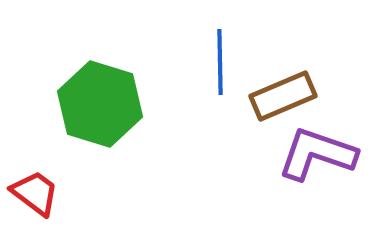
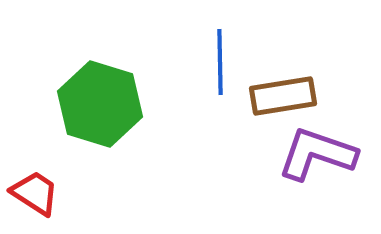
brown rectangle: rotated 14 degrees clockwise
red trapezoid: rotated 4 degrees counterclockwise
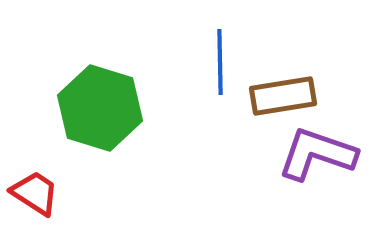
green hexagon: moved 4 px down
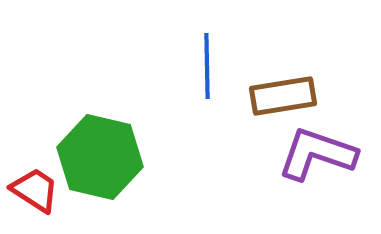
blue line: moved 13 px left, 4 px down
green hexagon: moved 49 px down; rotated 4 degrees counterclockwise
red trapezoid: moved 3 px up
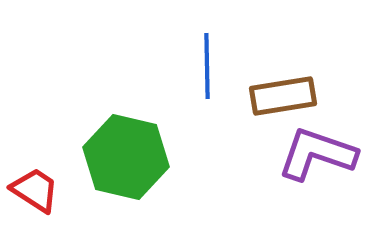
green hexagon: moved 26 px right
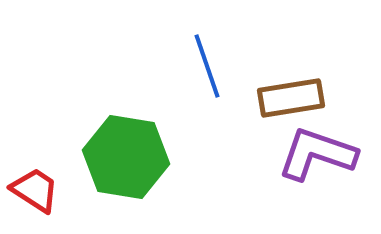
blue line: rotated 18 degrees counterclockwise
brown rectangle: moved 8 px right, 2 px down
green hexagon: rotated 4 degrees counterclockwise
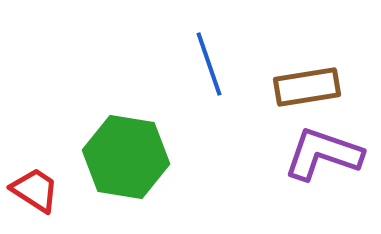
blue line: moved 2 px right, 2 px up
brown rectangle: moved 16 px right, 11 px up
purple L-shape: moved 6 px right
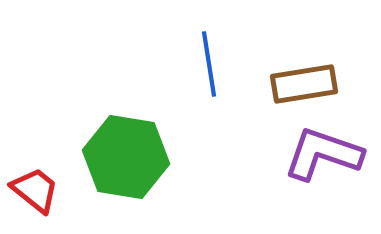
blue line: rotated 10 degrees clockwise
brown rectangle: moved 3 px left, 3 px up
red trapezoid: rotated 6 degrees clockwise
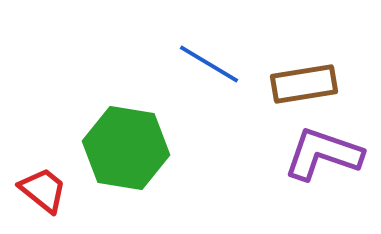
blue line: rotated 50 degrees counterclockwise
green hexagon: moved 9 px up
red trapezoid: moved 8 px right
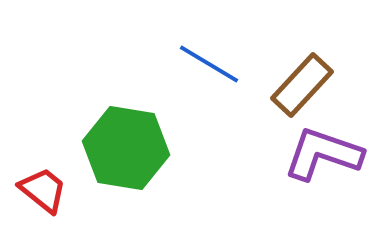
brown rectangle: moved 2 px left, 1 px down; rotated 38 degrees counterclockwise
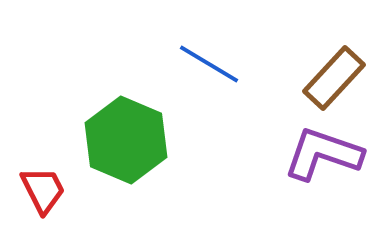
brown rectangle: moved 32 px right, 7 px up
green hexagon: moved 8 px up; rotated 14 degrees clockwise
red trapezoid: rotated 24 degrees clockwise
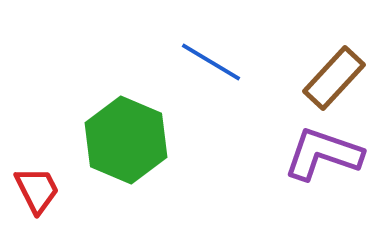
blue line: moved 2 px right, 2 px up
red trapezoid: moved 6 px left
